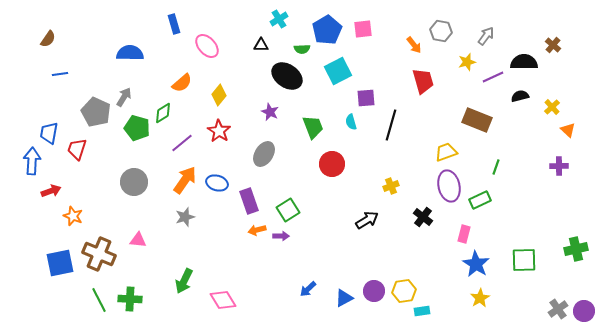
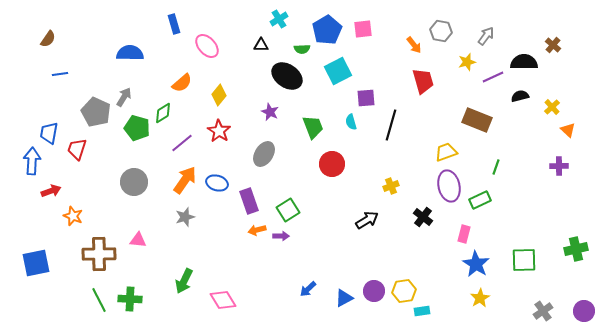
brown cross at (99, 254): rotated 24 degrees counterclockwise
blue square at (60, 263): moved 24 px left
gray cross at (558, 309): moved 15 px left, 2 px down
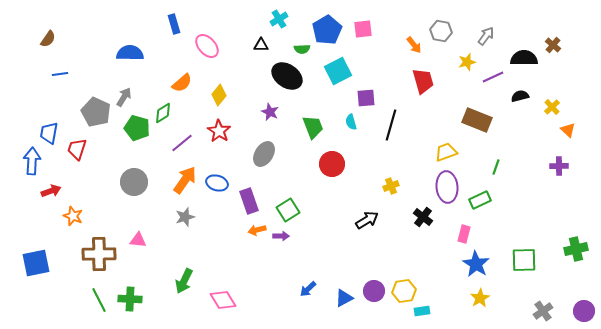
black semicircle at (524, 62): moved 4 px up
purple ellipse at (449, 186): moved 2 px left, 1 px down; rotated 8 degrees clockwise
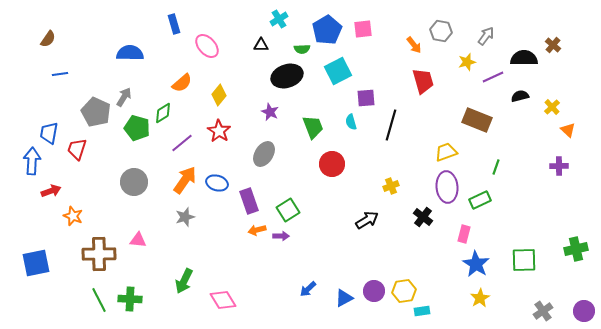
black ellipse at (287, 76): rotated 52 degrees counterclockwise
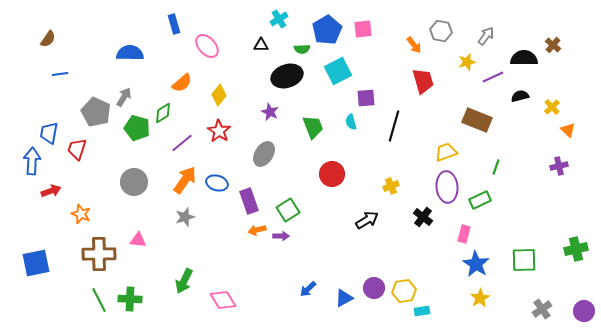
black line at (391, 125): moved 3 px right, 1 px down
red circle at (332, 164): moved 10 px down
purple cross at (559, 166): rotated 12 degrees counterclockwise
orange star at (73, 216): moved 8 px right, 2 px up
purple circle at (374, 291): moved 3 px up
gray cross at (543, 311): moved 1 px left, 2 px up
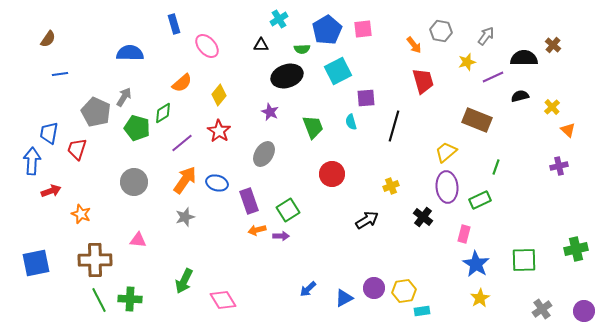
yellow trapezoid at (446, 152): rotated 20 degrees counterclockwise
brown cross at (99, 254): moved 4 px left, 6 px down
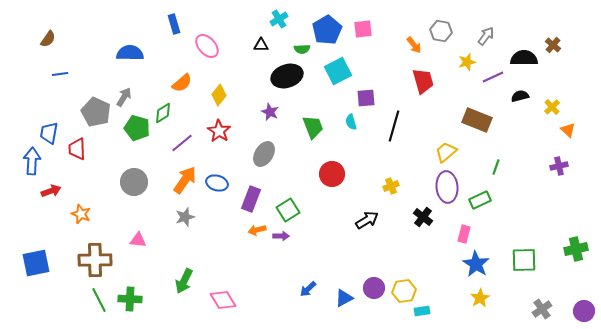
red trapezoid at (77, 149): rotated 20 degrees counterclockwise
purple rectangle at (249, 201): moved 2 px right, 2 px up; rotated 40 degrees clockwise
